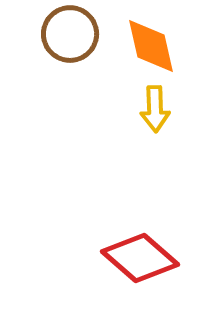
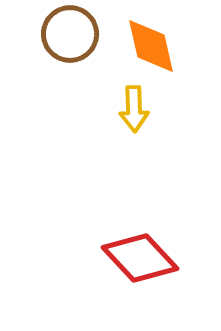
yellow arrow: moved 21 px left
red diamond: rotated 6 degrees clockwise
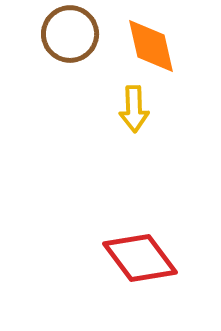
red diamond: rotated 6 degrees clockwise
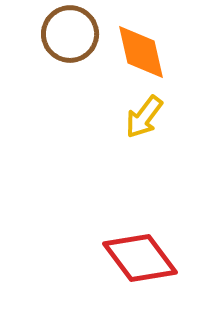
orange diamond: moved 10 px left, 6 px down
yellow arrow: moved 10 px right, 8 px down; rotated 39 degrees clockwise
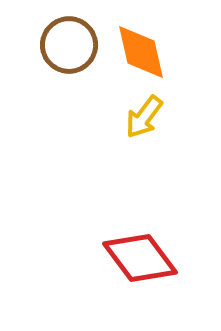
brown circle: moved 1 px left, 11 px down
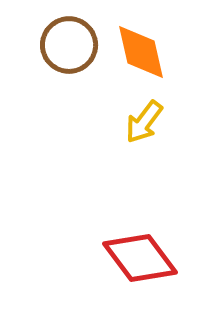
yellow arrow: moved 5 px down
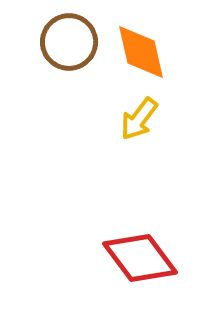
brown circle: moved 3 px up
yellow arrow: moved 5 px left, 3 px up
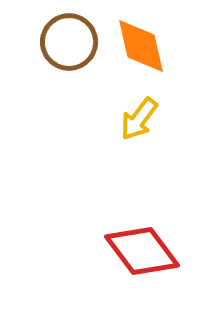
orange diamond: moved 6 px up
red diamond: moved 2 px right, 7 px up
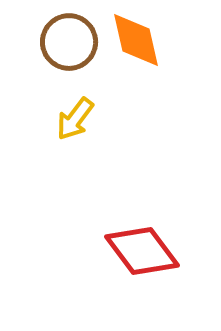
orange diamond: moved 5 px left, 6 px up
yellow arrow: moved 64 px left
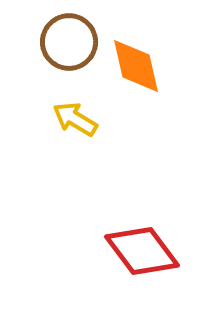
orange diamond: moved 26 px down
yellow arrow: rotated 84 degrees clockwise
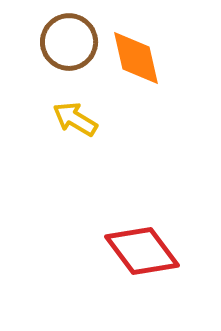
orange diamond: moved 8 px up
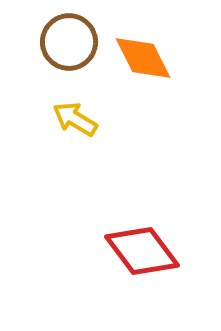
orange diamond: moved 7 px right; rotated 14 degrees counterclockwise
